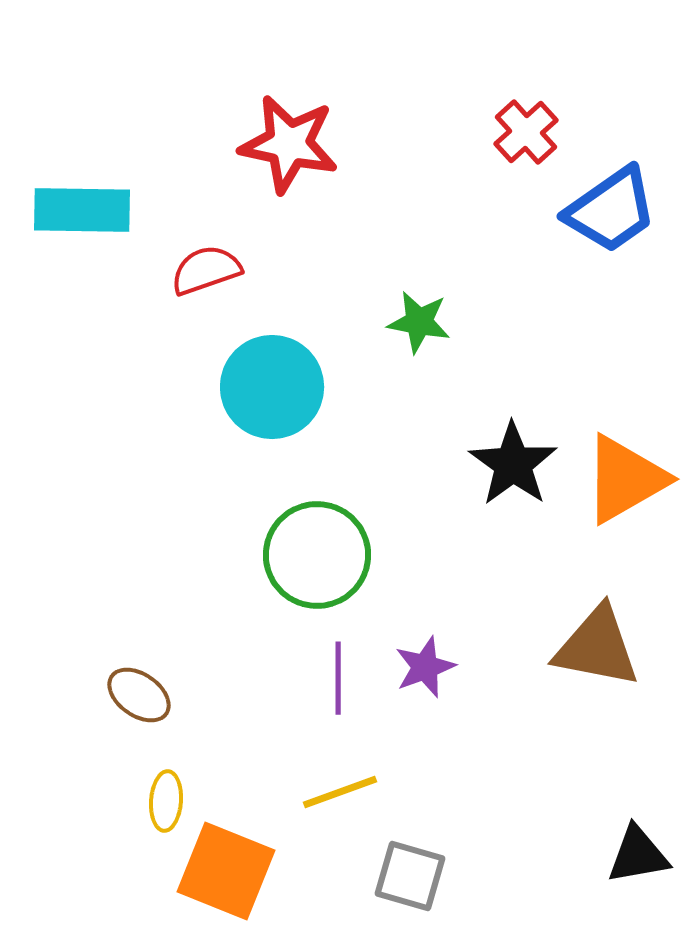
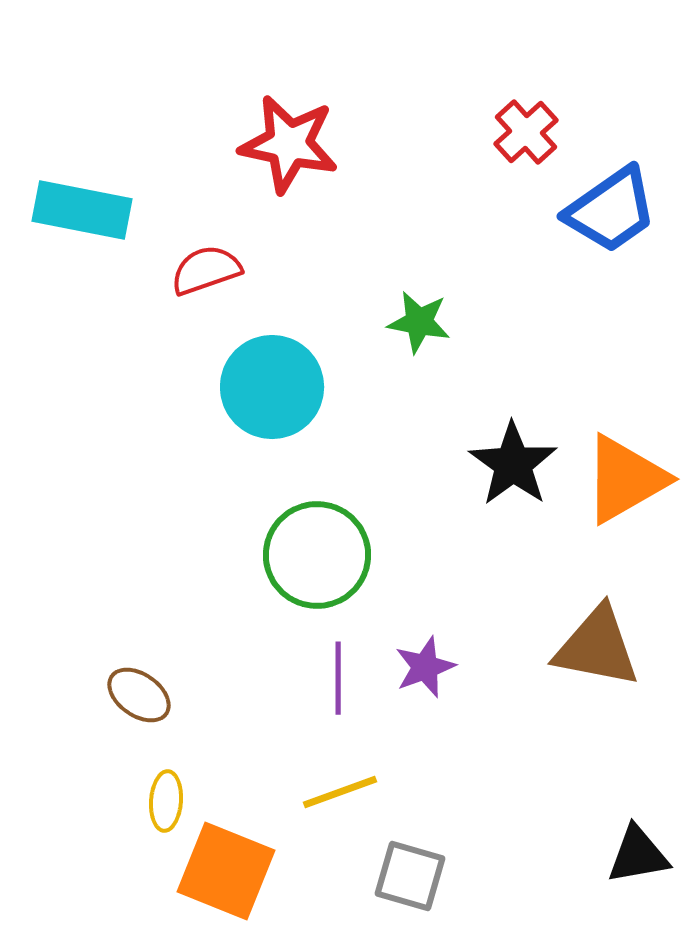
cyan rectangle: rotated 10 degrees clockwise
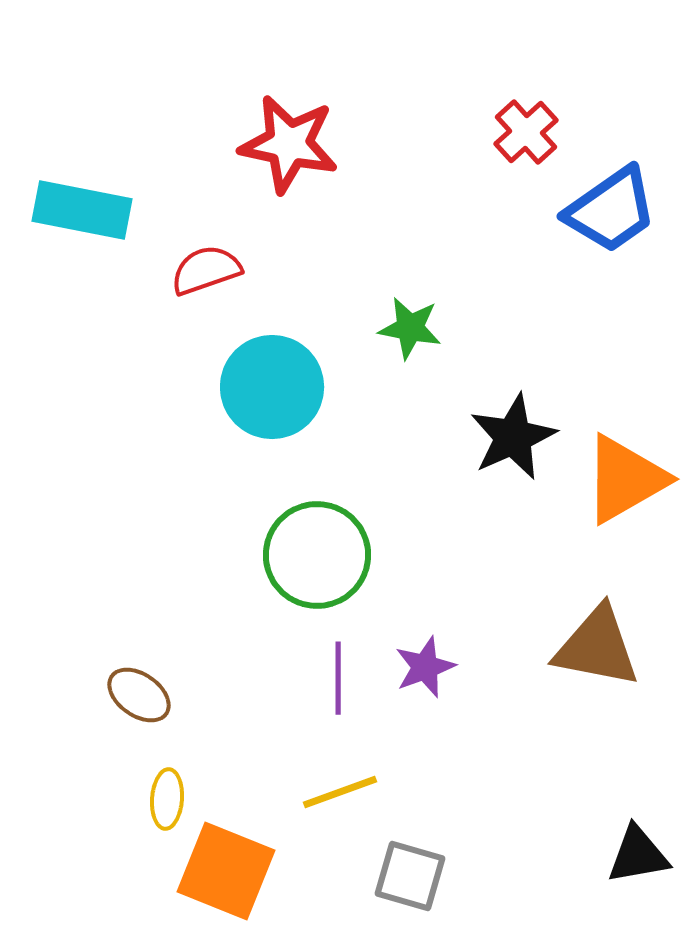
green star: moved 9 px left, 6 px down
black star: moved 27 px up; rotated 12 degrees clockwise
yellow ellipse: moved 1 px right, 2 px up
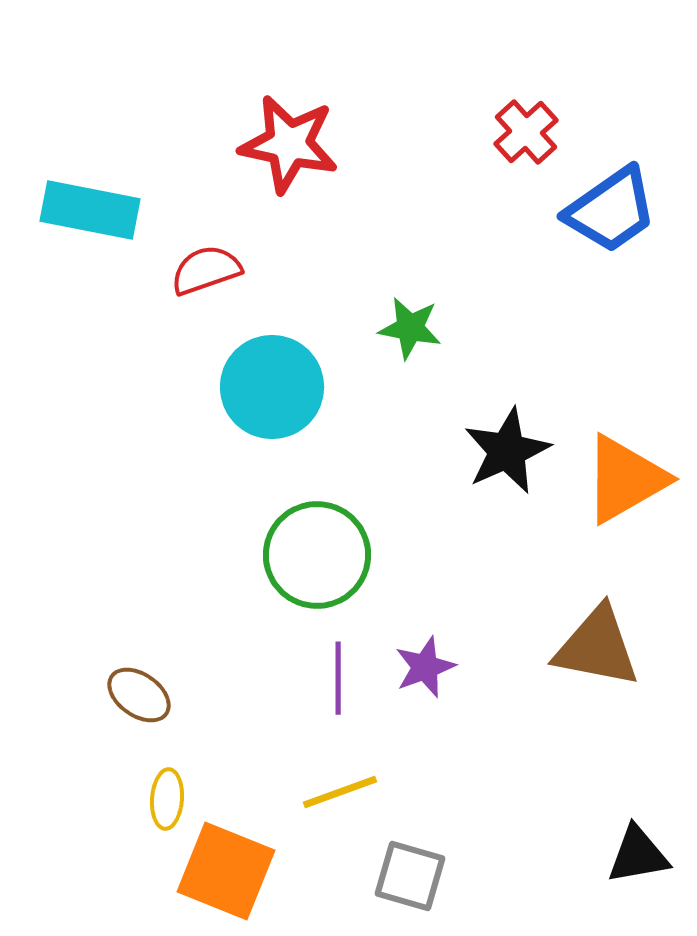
cyan rectangle: moved 8 px right
black star: moved 6 px left, 14 px down
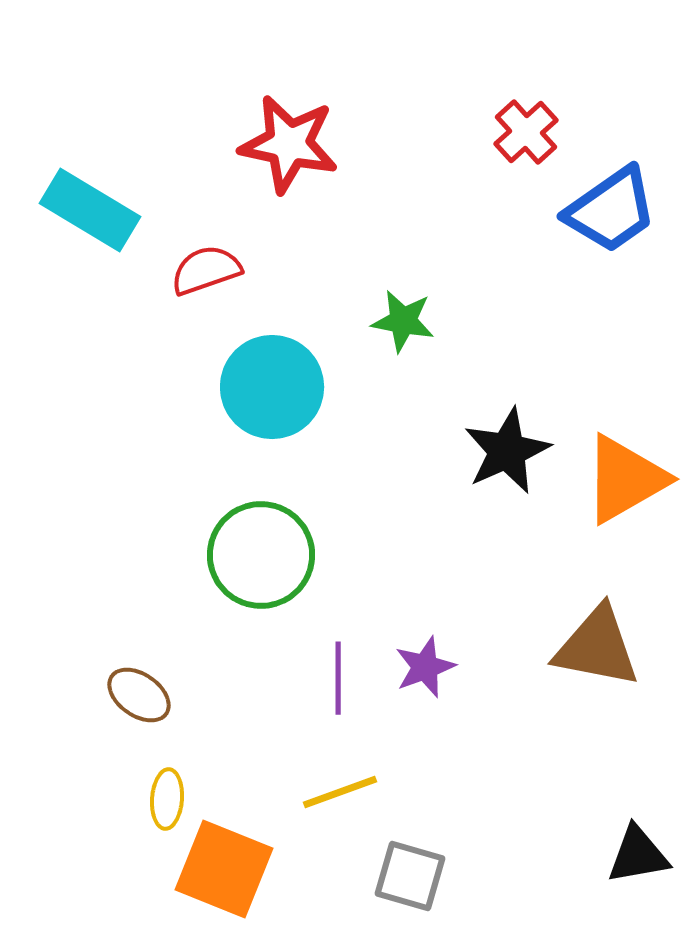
cyan rectangle: rotated 20 degrees clockwise
green star: moved 7 px left, 7 px up
green circle: moved 56 px left
orange square: moved 2 px left, 2 px up
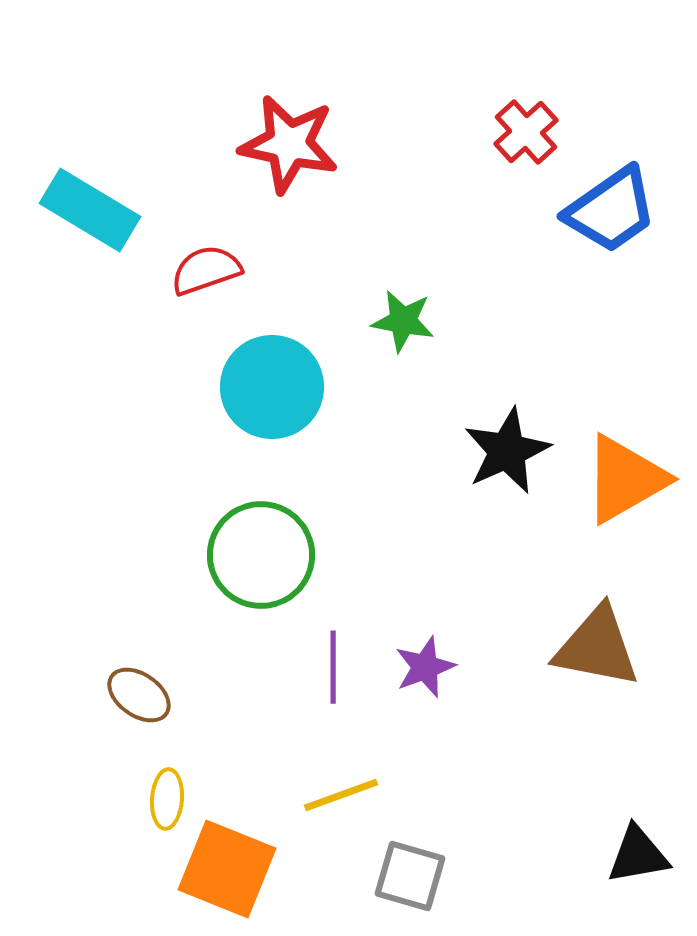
purple line: moved 5 px left, 11 px up
yellow line: moved 1 px right, 3 px down
orange square: moved 3 px right
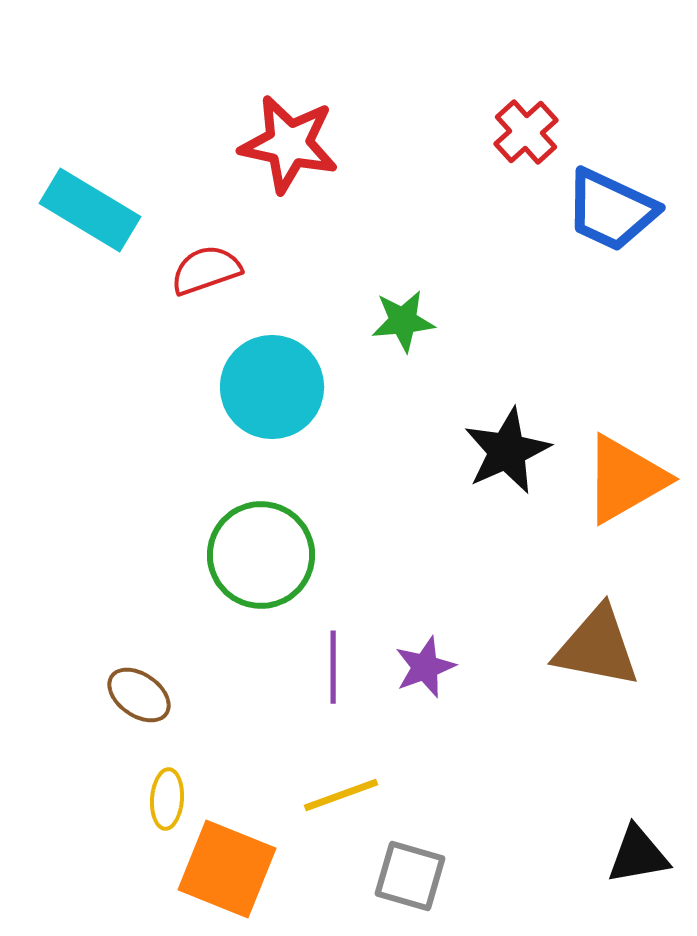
blue trapezoid: rotated 60 degrees clockwise
green star: rotated 16 degrees counterclockwise
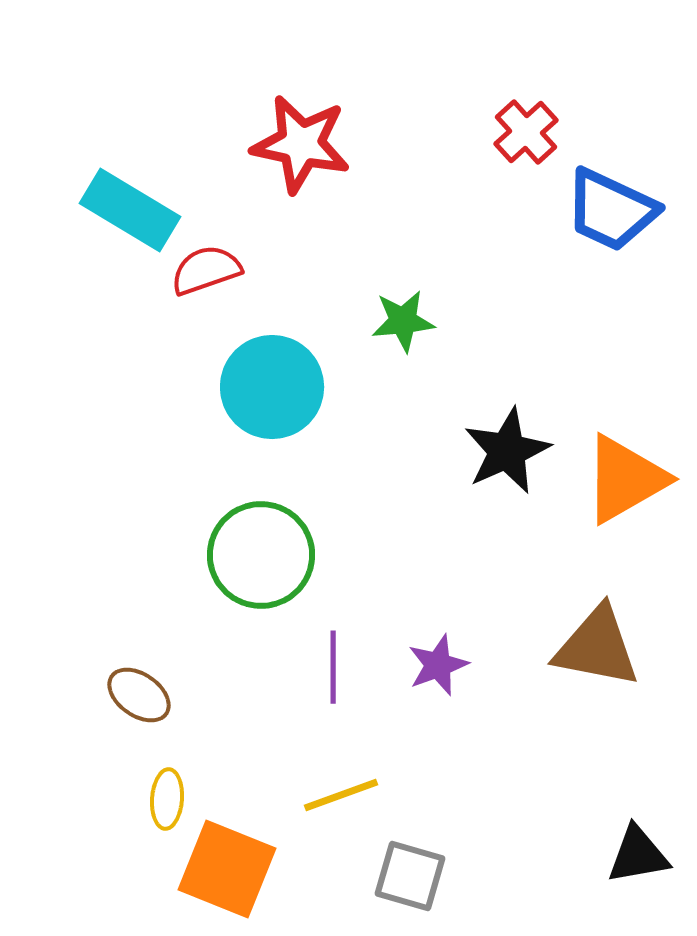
red star: moved 12 px right
cyan rectangle: moved 40 px right
purple star: moved 13 px right, 2 px up
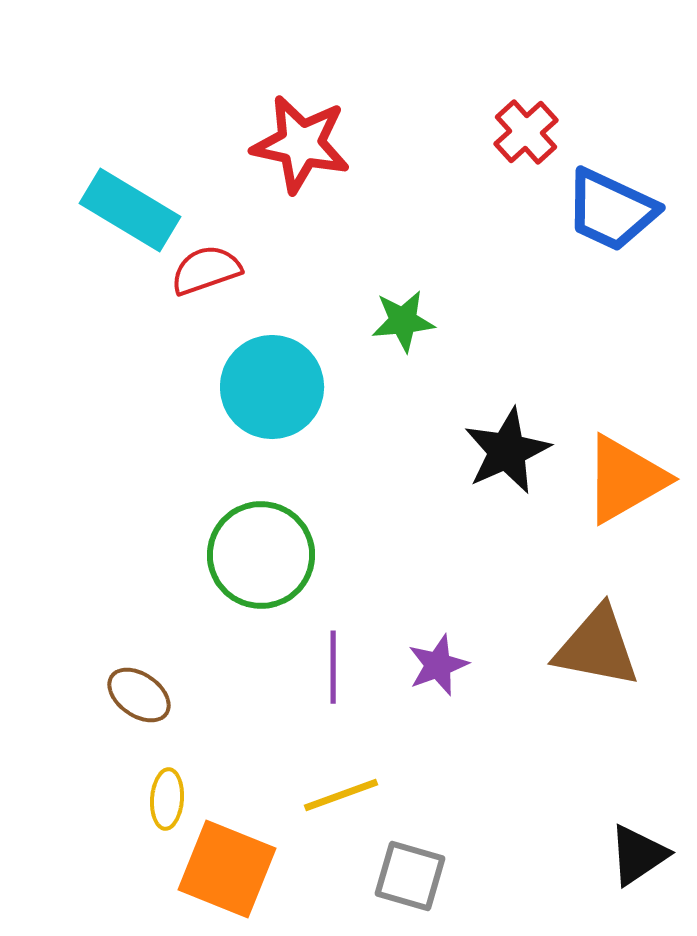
black triangle: rotated 24 degrees counterclockwise
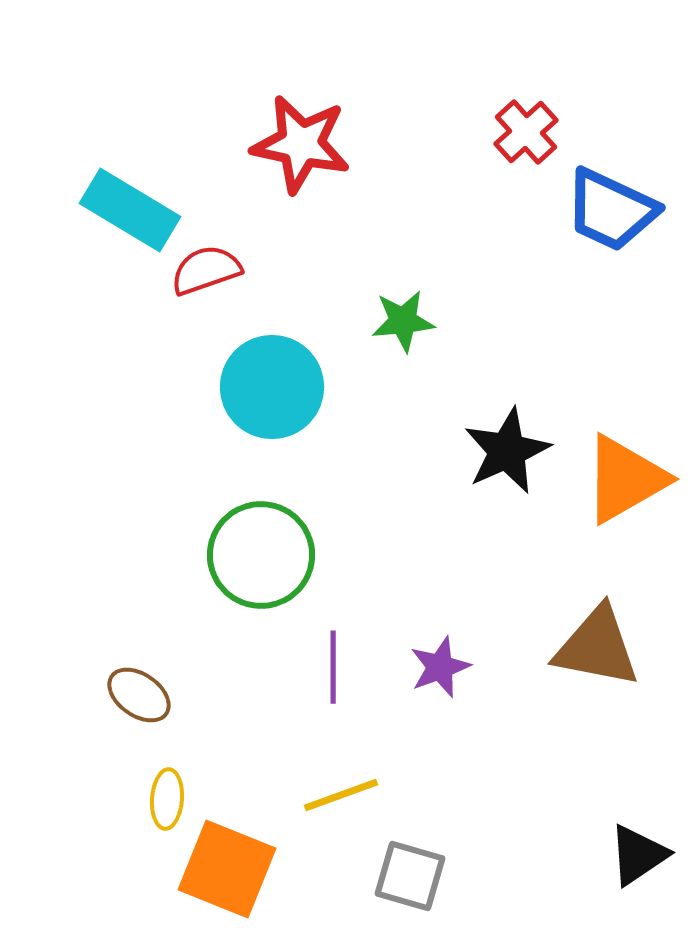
purple star: moved 2 px right, 2 px down
